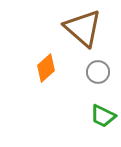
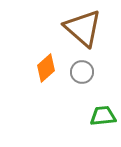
gray circle: moved 16 px left
green trapezoid: rotated 148 degrees clockwise
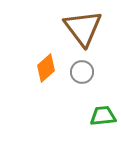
brown triangle: rotated 12 degrees clockwise
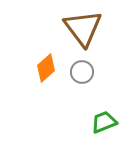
green trapezoid: moved 1 px right, 6 px down; rotated 16 degrees counterclockwise
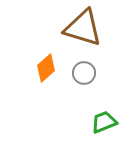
brown triangle: rotated 36 degrees counterclockwise
gray circle: moved 2 px right, 1 px down
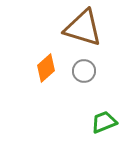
gray circle: moved 2 px up
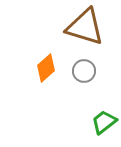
brown triangle: moved 2 px right, 1 px up
green trapezoid: rotated 16 degrees counterclockwise
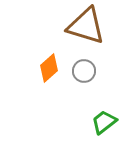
brown triangle: moved 1 px right, 1 px up
orange diamond: moved 3 px right
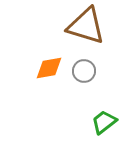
orange diamond: rotated 32 degrees clockwise
